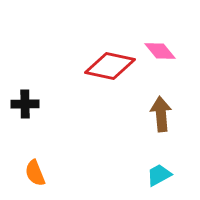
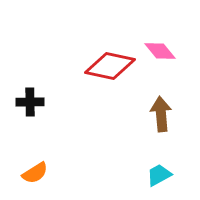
black cross: moved 5 px right, 2 px up
orange semicircle: rotated 100 degrees counterclockwise
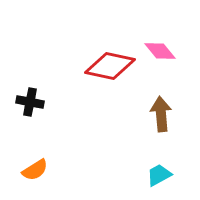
black cross: rotated 12 degrees clockwise
orange semicircle: moved 3 px up
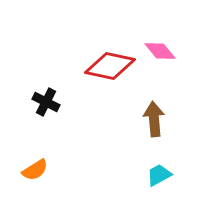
black cross: moved 16 px right; rotated 16 degrees clockwise
brown arrow: moved 7 px left, 5 px down
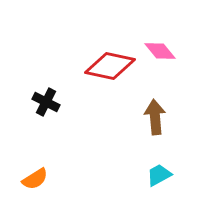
brown arrow: moved 1 px right, 2 px up
orange semicircle: moved 9 px down
